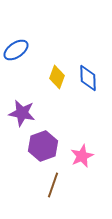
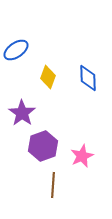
yellow diamond: moved 9 px left
purple star: rotated 24 degrees clockwise
brown line: rotated 15 degrees counterclockwise
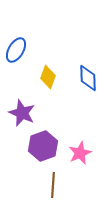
blue ellipse: rotated 25 degrees counterclockwise
purple star: rotated 12 degrees counterclockwise
pink star: moved 2 px left, 3 px up
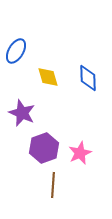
blue ellipse: moved 1 px down
yellow diamond: rotated 35 degrees counterclockwise
purple hexagon: moved 1 px right, 2 px down
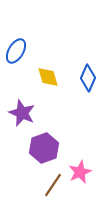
blue diamond: rotated 24 degrees clockwise
pink star: moved 19 px down
brown line: rotated 30 degrees clockwise
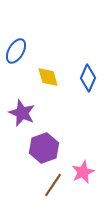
pink star: moved 3 px right
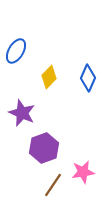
yellow diamond: moved 1 px right; rotated 60 degrees clockwise
pink star: rotated 15 degrees clockwise
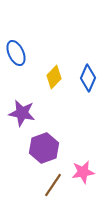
blue ellipse: moved 2 px down; rotated 55 degrees counterclockwise
yellow diamond: moved 5 px right
purple star: rotated 12 degrees counterclockwise
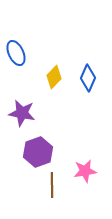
purple hexagon: moved 6 px left, 4 px down
pink star: moved 2 px right, 1 px up
brown line: moved 1 px left; rotated 35 degrees counterclockwise
